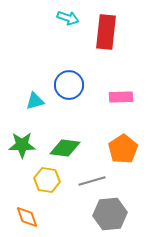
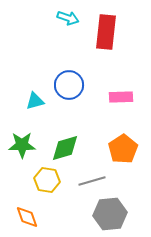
green diamond: rotated 24 degrees counterclockwise
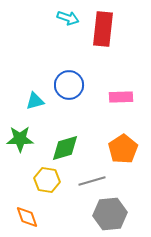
red rectangle: moved 3 px left, 3 px up
green star: moved 2 px left, 6 px up
